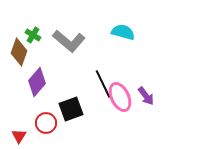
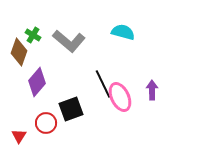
purple arrow: moved 6 px right, 6 px up; rotated 144 degrees counterclockwise
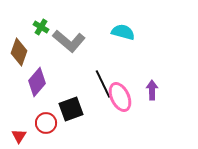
green cross: moved 8 px right, 8 px up
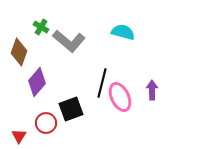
black line: moved 1 px left, 1 px up; rotated 40 degrees clockwise
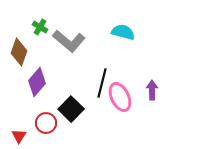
green cross: moved 1 px left
black square: rotated 25 degrees counterclockwise
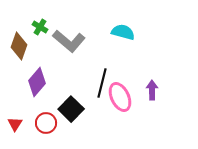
brown diamond: moved 6 px up
red triangle: moved 4 px left, 12 px up
